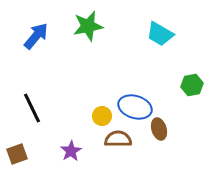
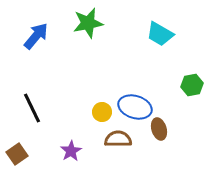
green star: moved 3 px up
yellow circle: moved 4 px up
brown square: rotated 15 degrees counterclockwise
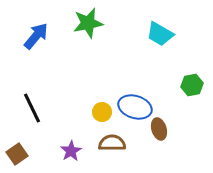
brown semicircle: moved 6 px left, 4 px down
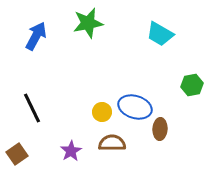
blue arrow: rotated 12 degrees counterclockwise
brown ellipse: moved 1 px right; rotated 20 degrees clockwise
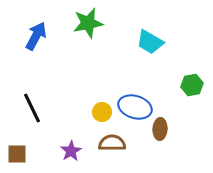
cyan trapezoid: moved 10 px left, 8 px down
brown square: rotated 35 degrees clockwise
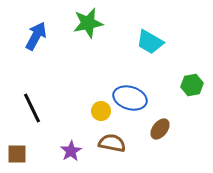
blue ellipse: moved 5 px left, 9 px up
yellow circle: moved 1 px left, 1 px up
brown ellipse: rotated 35 degrees clockwise
brown semicircle: rotated 12 degrees clockwise
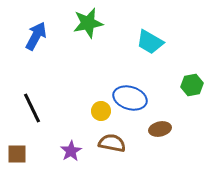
brown ellipse: rotated 40 degrees clockwise
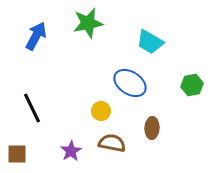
blue ellipse: moved 15 px up; rotated 16 degrees clockwise
brown ellipse: moved 8 px left, 1 px up; rotated 75 degrees counterclockwise
